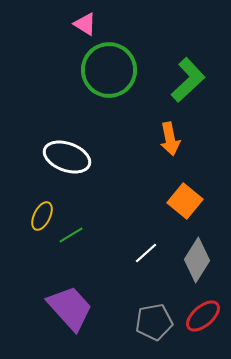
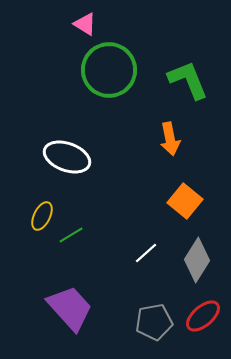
green L-shape: rotated 69 degrees counterclockwise
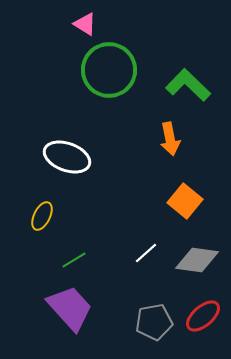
green L-shape: moved 5 px down; rotated 24 degrees counterclockwise
green line: moved 3 px right, 25 px down
gray diamond: rotated 66 degrees clockwise
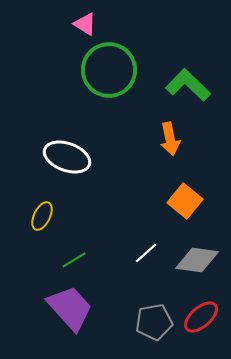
red ellipse: moved 2 px left, 1 px down
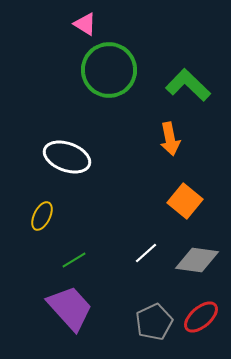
gray pentagon: rotated 15 degrees counterclockwise
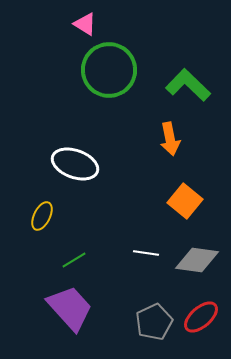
white ellipse: moved 8 px right, 7 px down
white line: rotated 50 degrees clockwise
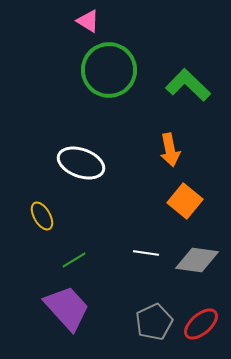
pink triangle: moved 3 px right, 3 px up
orange arrow: moved 11 px down
white ellipse: moved 6 px right, 1 px up
yellow ellipse: rotated 56 degrees counterclockwise
purple trapezoid: moved 3 px left
red ellipse: moved 7 px down
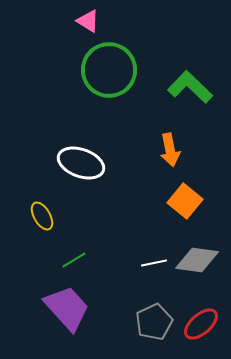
green L-shape: moved 2 px right, 2 px down
white line: moved 8 px right, 10 px down; rotated 20 degrees counterclockwise
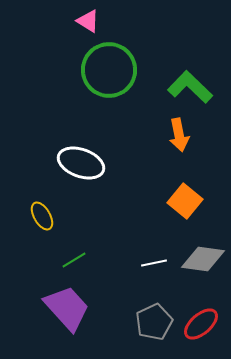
orange arrow: moved 9 px right, 15 px up
gray diamond: moved 6 px right, 1 px up
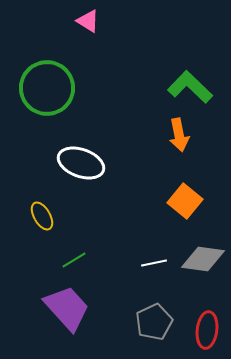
green circle: moved 62 px left, 18 px down
red ellipse: moved 6 px right, 6 px down; rotated 42 degrees counterclockwise
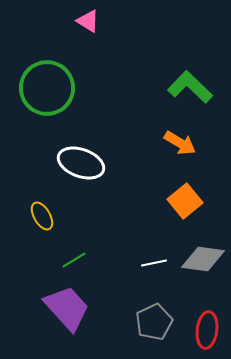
orange arrow: moved 1 px right, 8 px down; rotated 48 degrees counterclockwise
orange square: rotated 12 degrees clockwise
